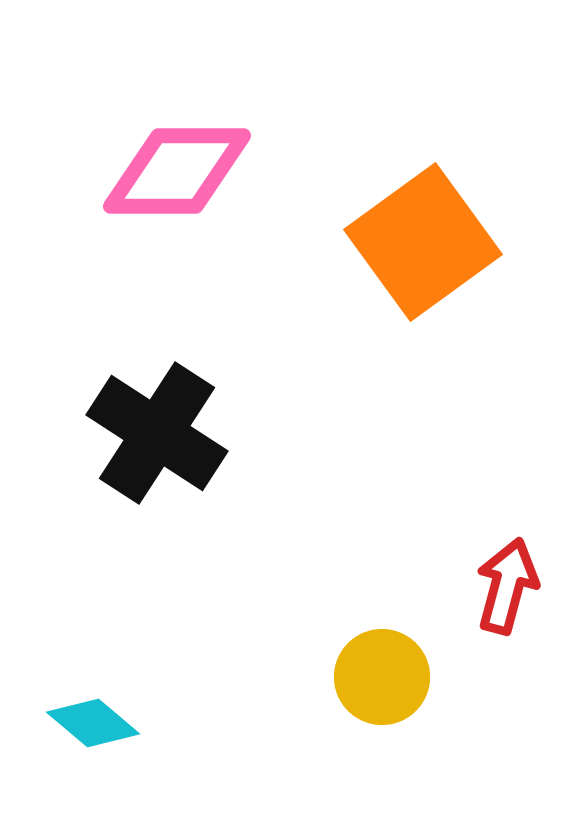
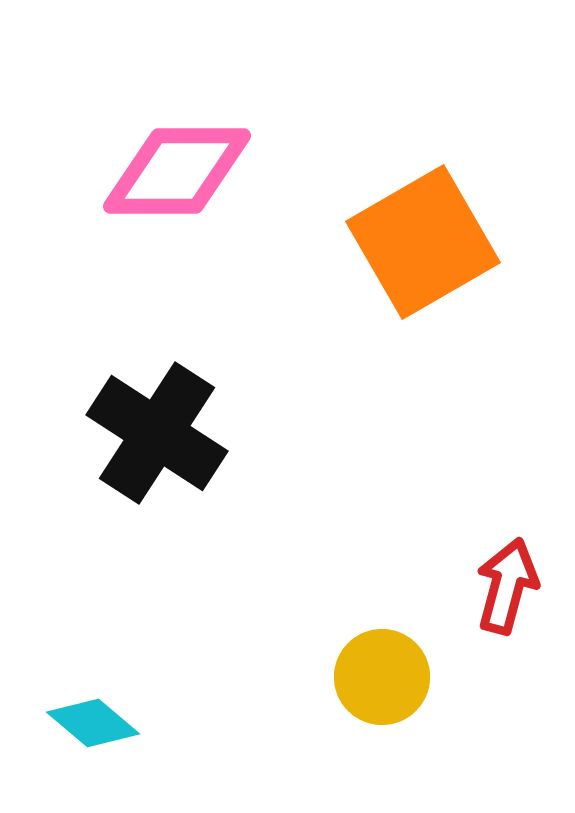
orange square: rotated 6 degrees clockwise
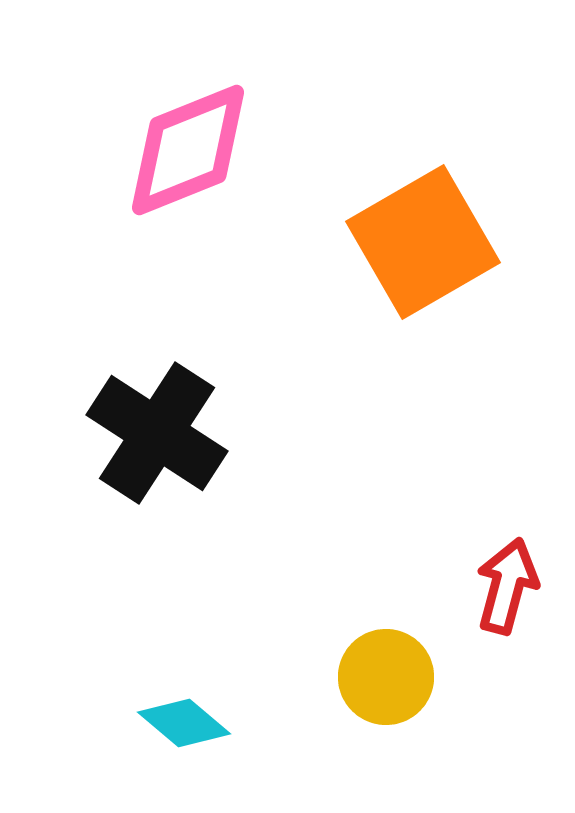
pink diamond: moved 11 px right, 21 px up; rotated 22 degrees counterclockwise
yellow circle: moved 4 px right
cyan diamond: moved 91 px right
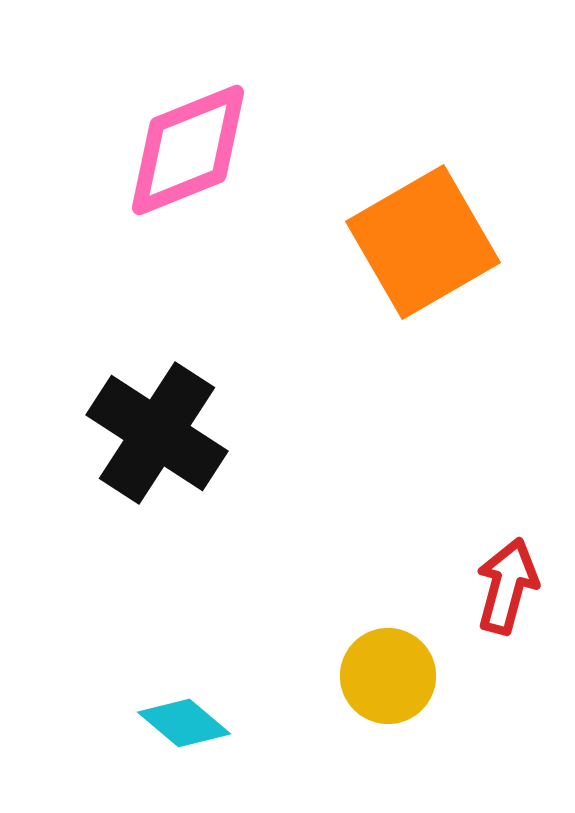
yellow circle: moved 2 px right, 1 px up
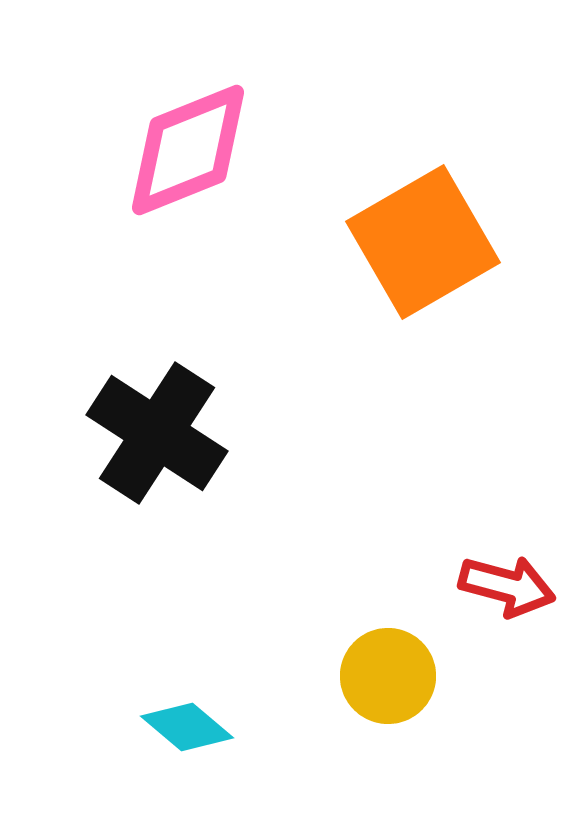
red arrow: rotated 90 degrees clockwise
cyan diamond: moved 3 px right, 4 px down
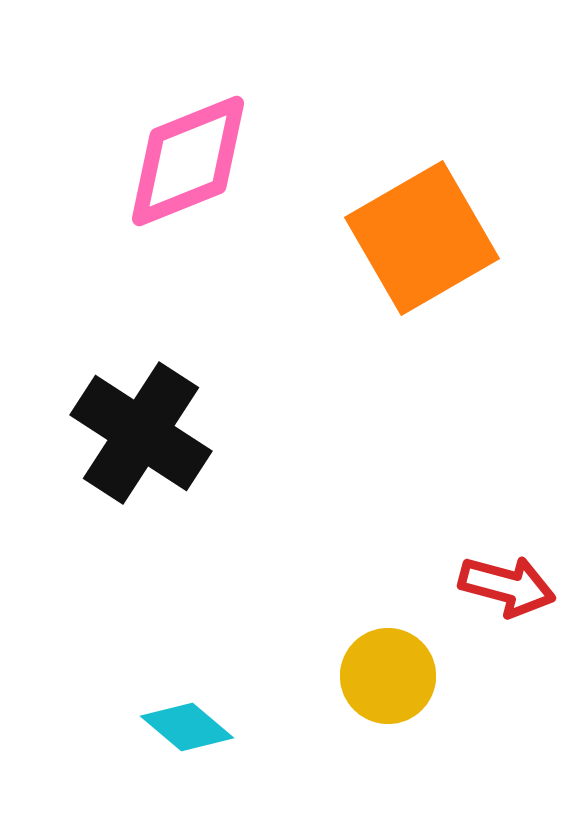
pink diamond: moved 11 px down
orange square: moved 1 px left, 4 px up
black cross: moved 16 px left
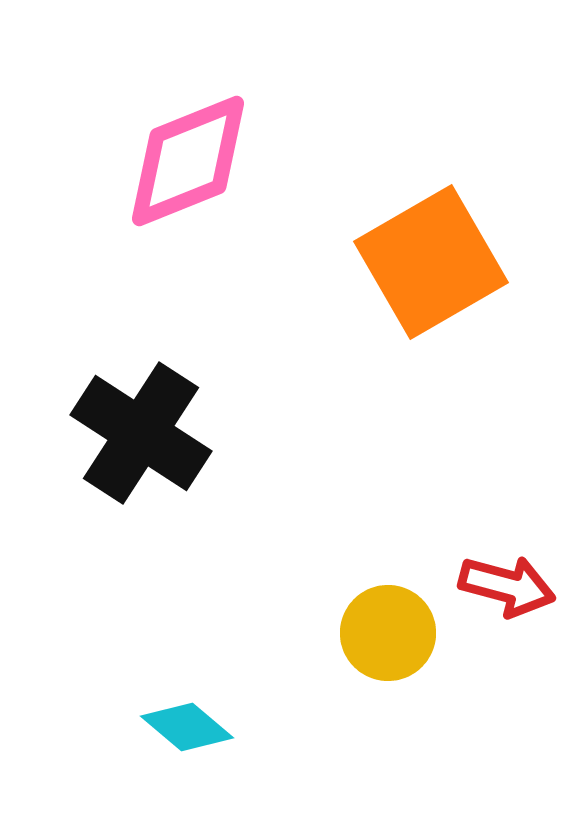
orange square: moved 9 px right, 24 px down
yellow circle: moved 43 px up
